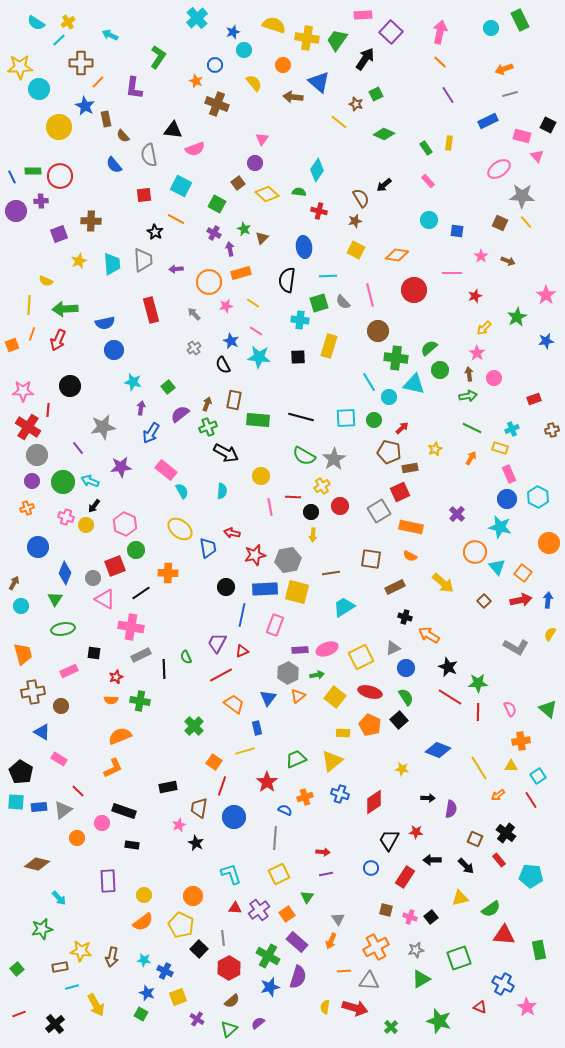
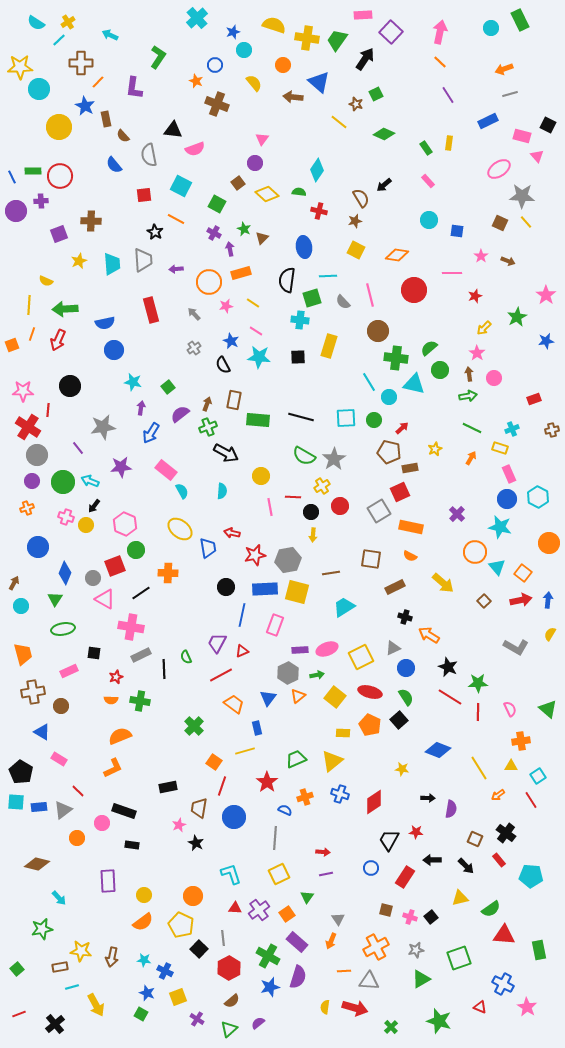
green square at (319, 303): moved 7 px left, 5 px up
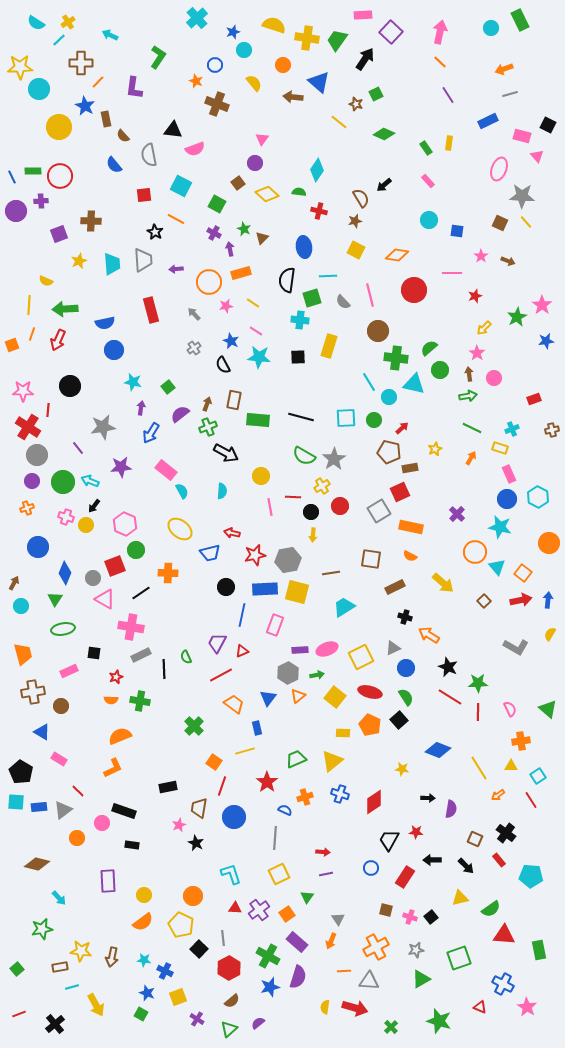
pink ellipse at (499, 169): rotated 35 degrees counterclockwise
pink star at (546, 295): moved 4 px left, 10 px down
blue trapezoid at (208, 548): moved 2 px right, 5 px down; rotated 85 degrees clockwise
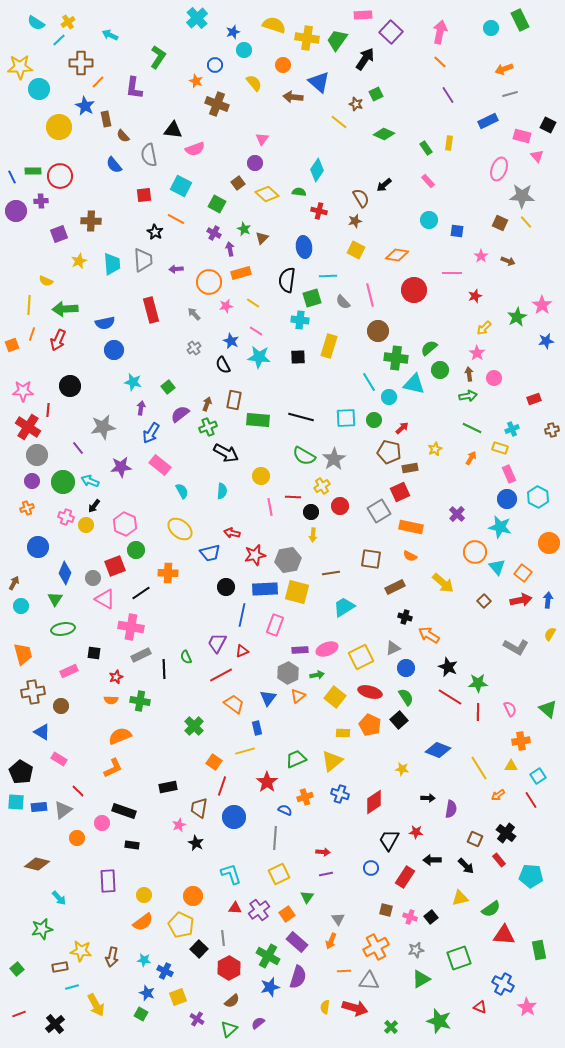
pink rectangle at (166, 470): moved 6 px left, 5 px up
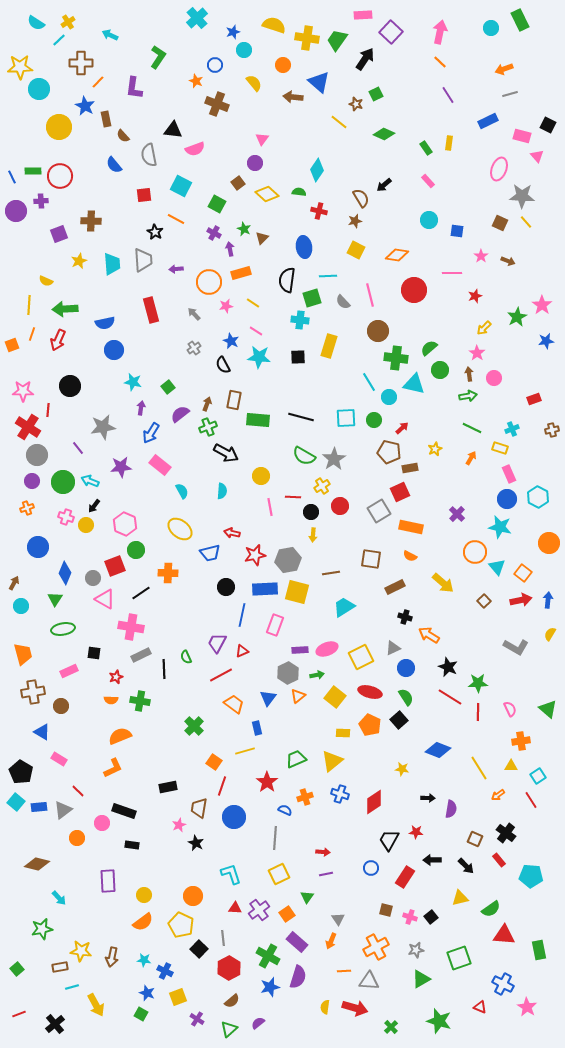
cyan square at (16, 802): rotated 36 degrees clockwise
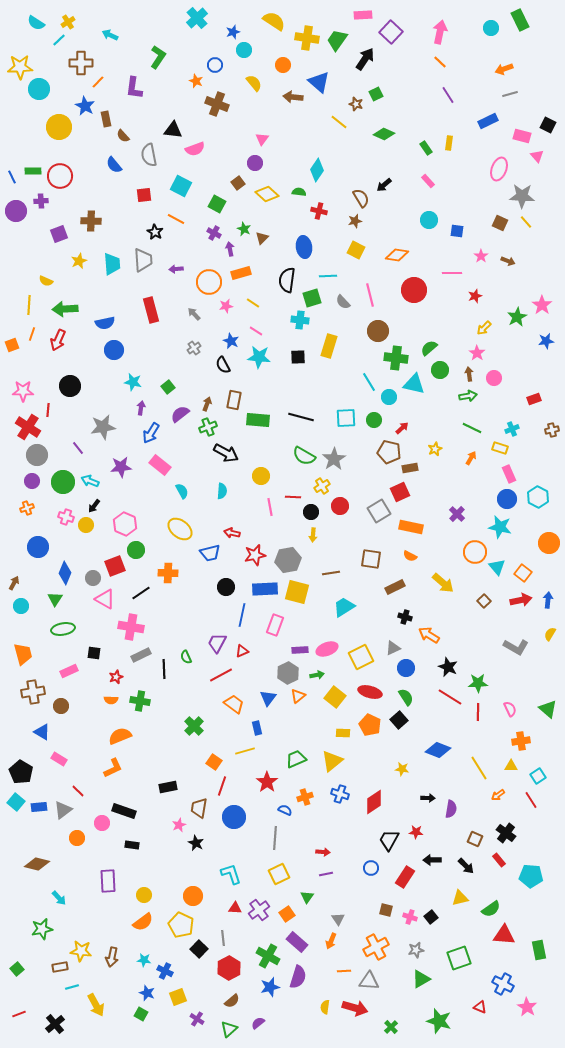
yellow semicircle at (274, 25): moved 4 px up; rotated 15 degrees clockwise
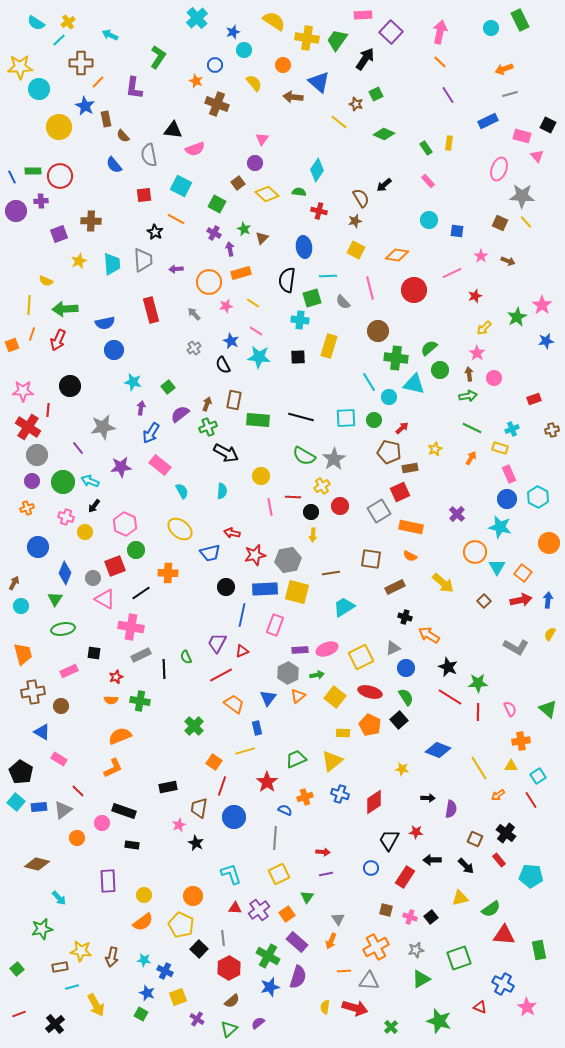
pink line at (452, 273): rotated 24 degrees counterclockwise
pink line at (370, 295): moved 7 px up
yellow circle at (86, 525): moved 1 px left, 7 px down
cyan triangle at (497, 567): rotated 12 degrees clockwise
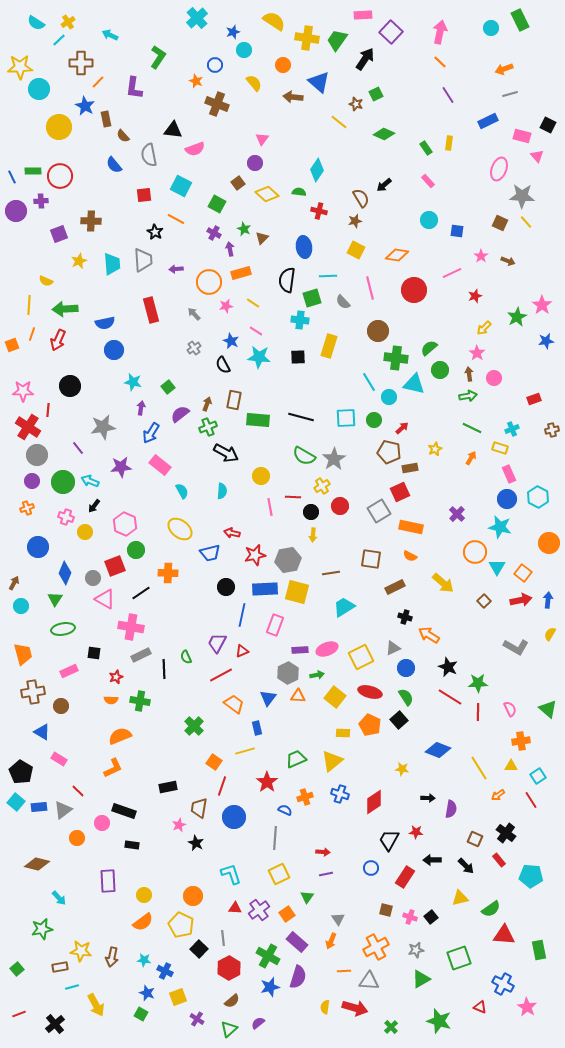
orange triangle at (298, 696): rotated 42 degrees clockwise
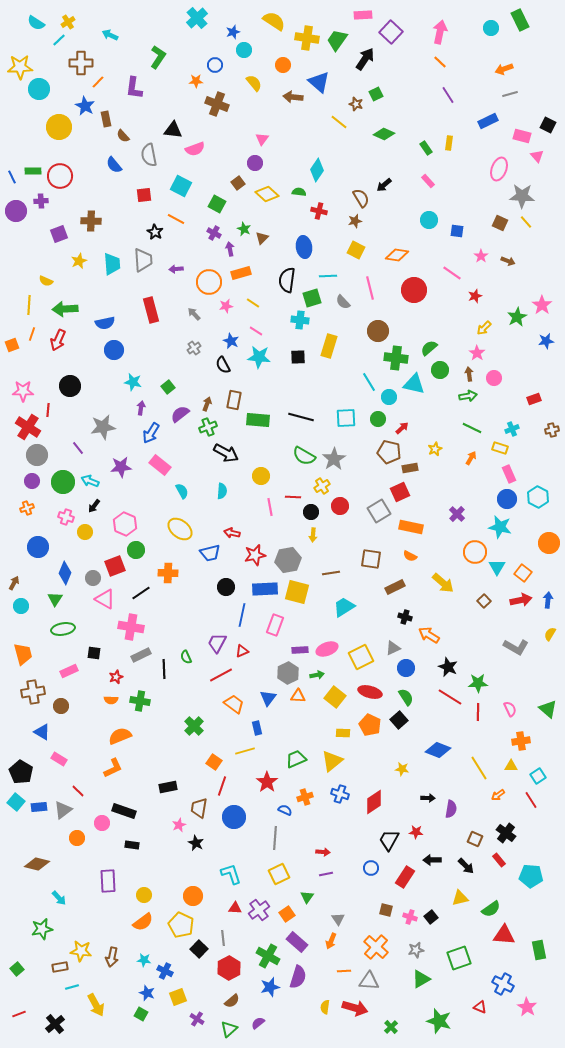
orange star at (196, 81): rotated 24 degrees counterclockwise
pink line at (452, 273): rotated 60 degrees clockwise
green circle at (374, 420): moved 4 px right, 1 px up
orange cross at (376, 947): rotated 20 degrees counterclockwise
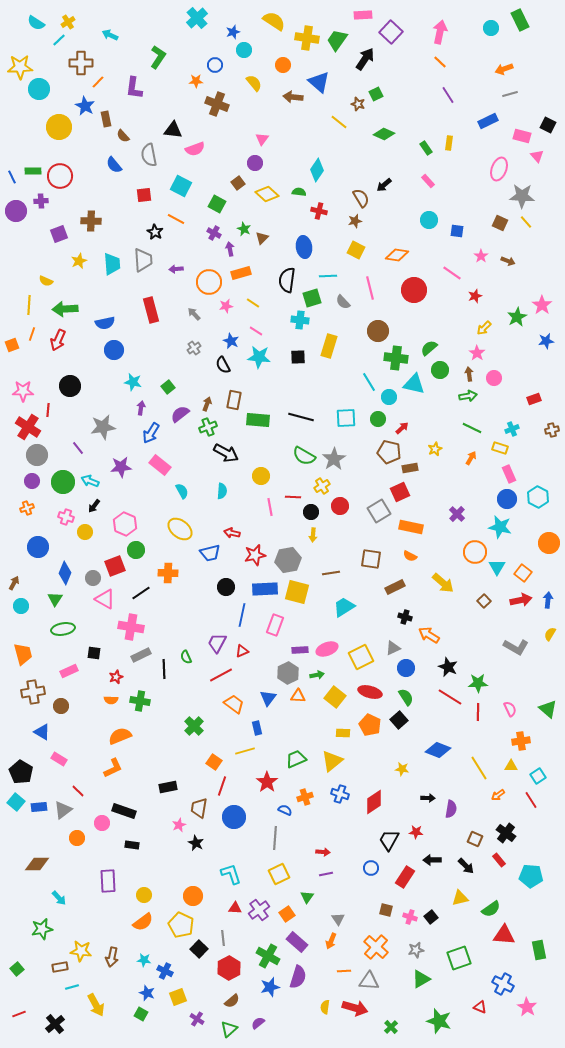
brown star at (356, 104): moved 2 px right
brown diamond at (37, 864): rotated 15 degrees counterclockwise
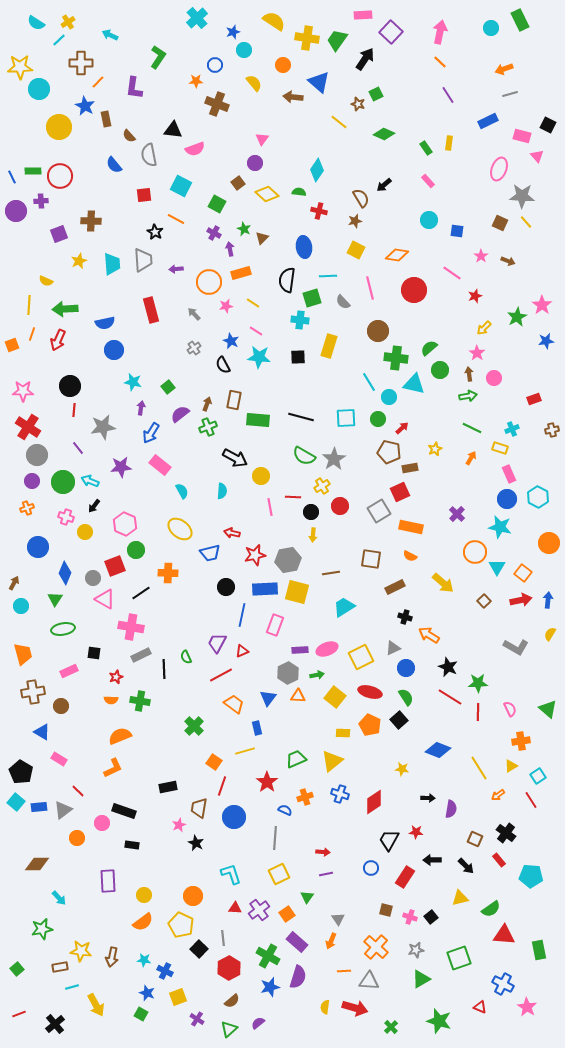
brown semicircle at (123, 136): moved 6 px right
red line at (48, 410): moved 26 px right
black arrow at (226, 453): moved 9 px right, 5 px down
yellow triangle at (511, 766): rotated 32 degrees counterclockwise
